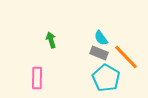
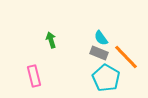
pink rectangle: moved 3 px left, 2 px up; rotated 15 degrees counterclockwise
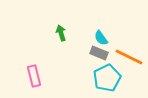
green arrow: moved 10 px right, 7 px up
orange line: moved 3 px right; rotated 20 degrees counterclockwise
cyan pentagon: moved 1 px right; rotated 16 degrees clockwise
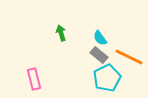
cyan semicircle: moved 1 px left
gray rectangle: moved 2 px down; rotated 18 degrees clockwise
pink rectangle: moved 3 px down
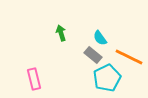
gray rectangle: moved 6 px left
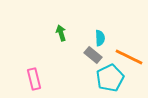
cyan semicircle: rotated 147 degrees counterclockwise
cyan pentagon: moved 3 px right
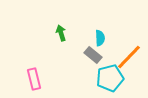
orange line: rotated 72 degrees counterclockwise
cyan pentagon: rotated 12 degrees clockwise
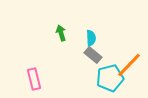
cyan semicircle: moved 9 px left
orange line: moved 8 px down
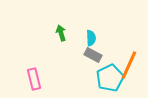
gray rectangle: rotated 12 degrees counterclockwise
orange line: rotated 20 degrees counterclockwise
cyan pentagon: rotated 12 degrees counterclockwise
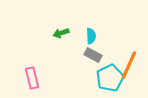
green arrow: rotated 91 degrees counterclockwise
cyan semicircle: moved 2 px up
pink rectangle: moved 2 px left, 1 px up
